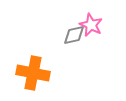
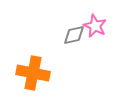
pink star: moved 4 px right, 1 px down
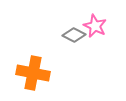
gray diamond: rotated 40 degrees clockwise
